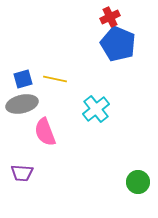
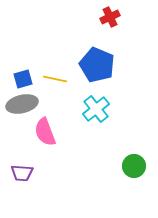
blue pentagon: moved 21 px left, 21 px down
green circle: moved 4 px left, 16 px up
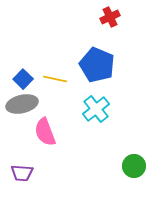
blue square: rotated 30 degrees counterclockwise
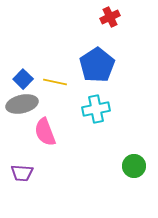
blue pentagon: rotated 16 degrees clockwise
yellow line: moved 3 px down
cyan cross: rotated 28 degrees clockwise
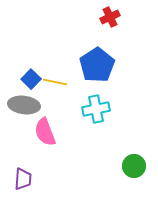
blue square: moved 8 px right
gray ellipse: moved 2 px right, 1 px down; rotated 20 degrees clockwise
purple trapezoid: moved 1 px right, 6 px down; rotated 90 degrees counterclockwise
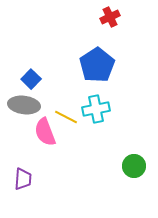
yellow line: moved 11 px right, 35 px down; rotated 15 degrees clockwise
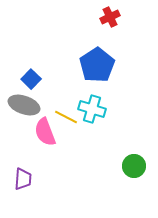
gray ellipse: rotated 12 degrees clockwise
cyan cross: moved 4 px left; rotated 28 degrees clockwise
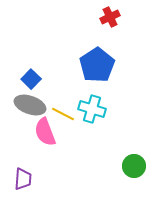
gray ellipse: moved 6 px right
yellow line: moved 3 px left, 3 px up
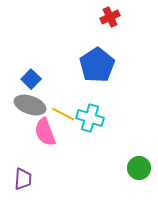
cyan cross: moved 2 px left, 9 px down
green circle: moved 5 px right, 2 px down
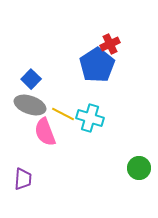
red cross: moved 27 px down
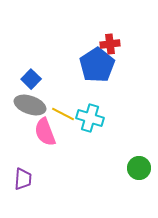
red cross: rotated 18 degrees clockwise
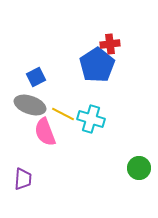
blue square: moved 5 px right, 2 px up; rotated 18 degrees clockwise
cyan cross: moved 1 px right, 1 px down
